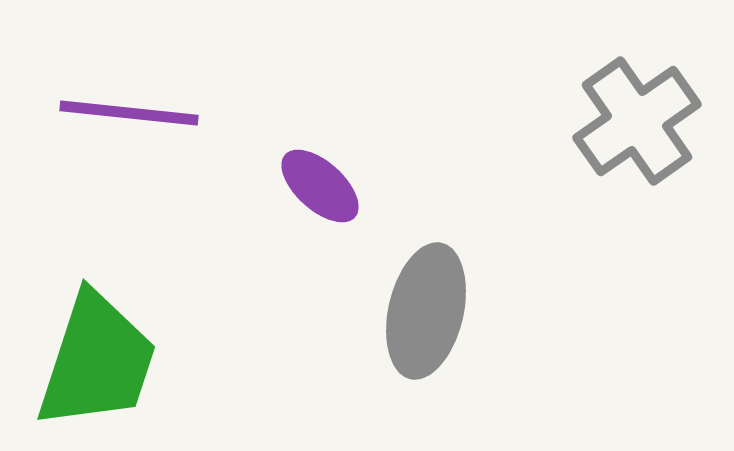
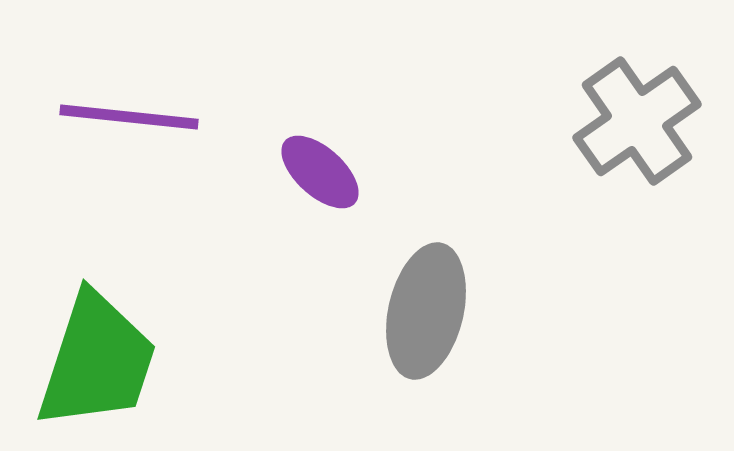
purple line: moved 4 px down
purple ellipse: moved 14 px up
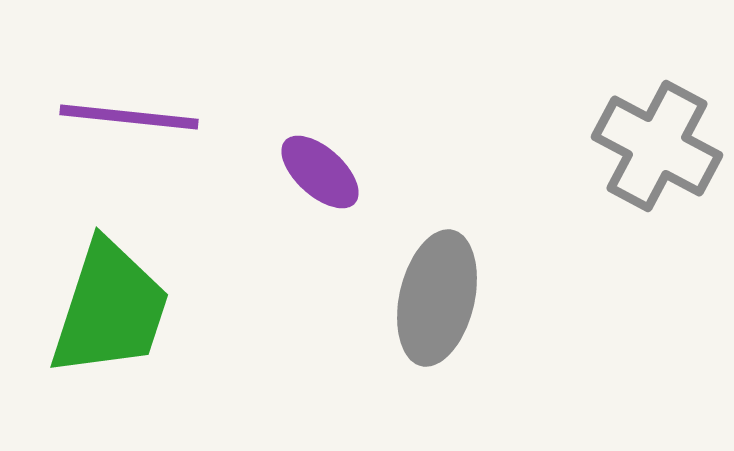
gray cross: moved 20 px right, 25 px down; rotated 27 degrees counterclockwise
gray ellipse: moved 11 px right, 13 px up
green trapezoid: moved 13 px right, 52 px up
